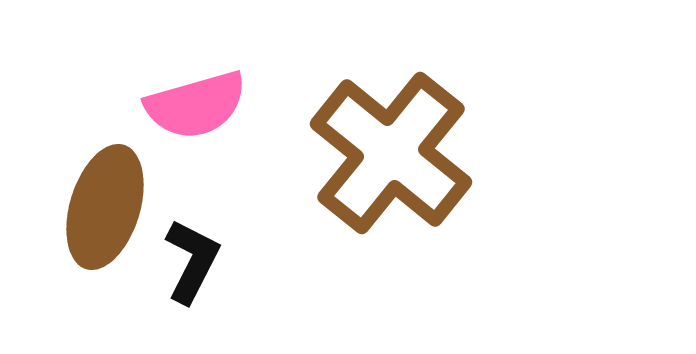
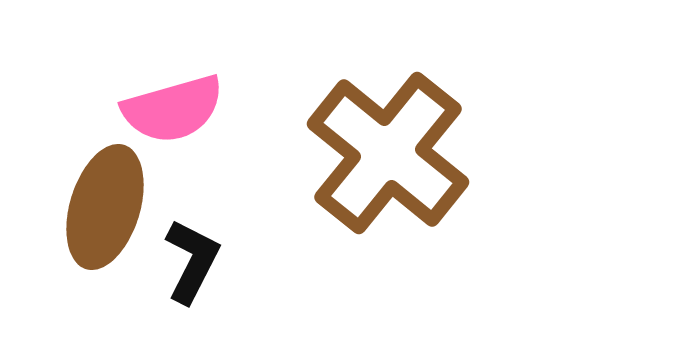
pink semicircle: moved 23 px left, 4 px down
brown cross: moved 3 px left
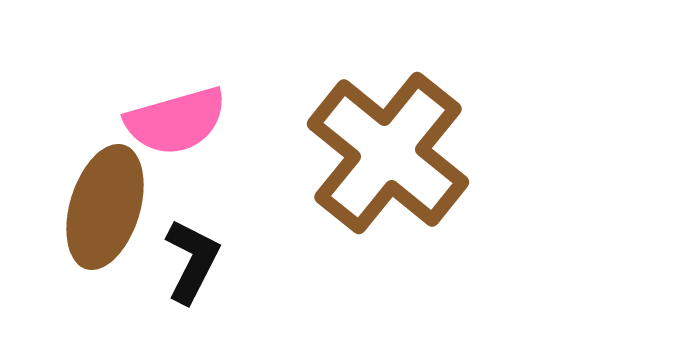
pink semicircle: moved 3 px right, 12 px down
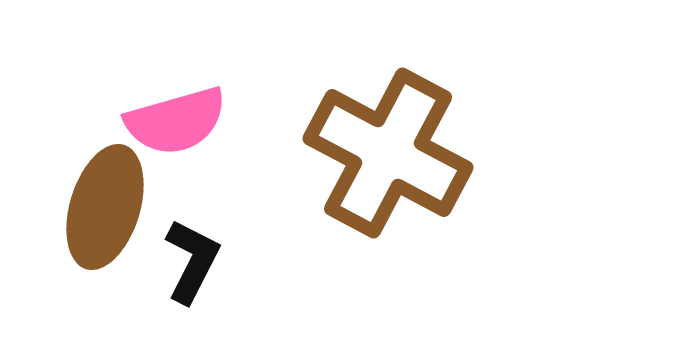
brown cross: rotated 11 degrees counterclockwise
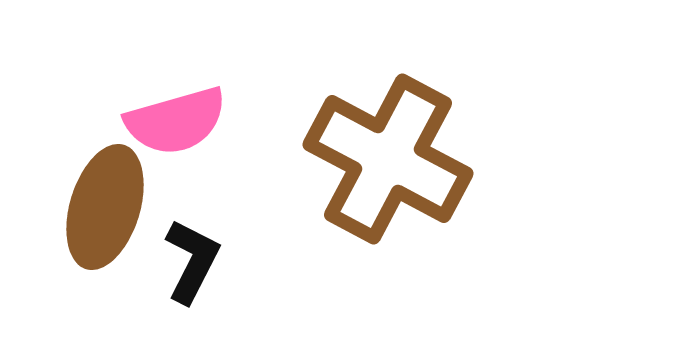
brown cross: moved 6 px down
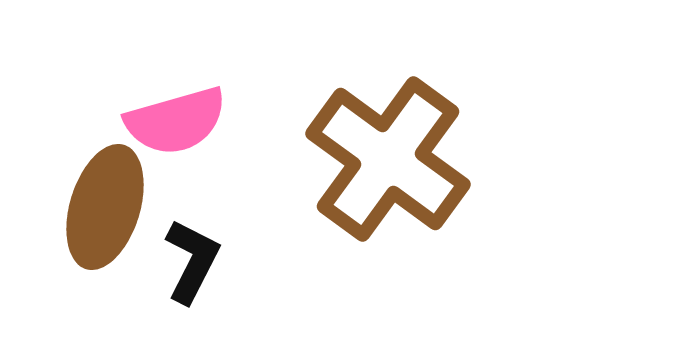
brown cross: rotated 8 degrees clockwise
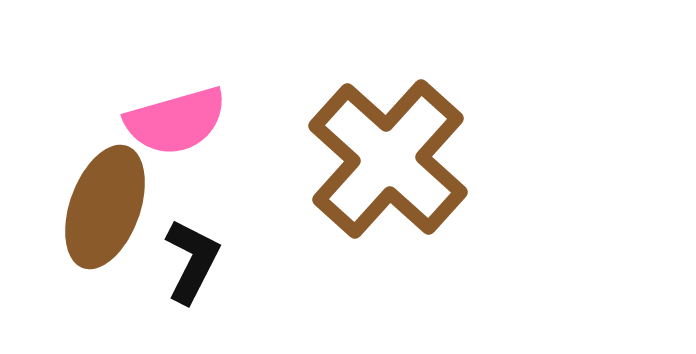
brown cross: rotated 6 degrees clockwise
brown ellipse: rotated 3 degrees clockwise
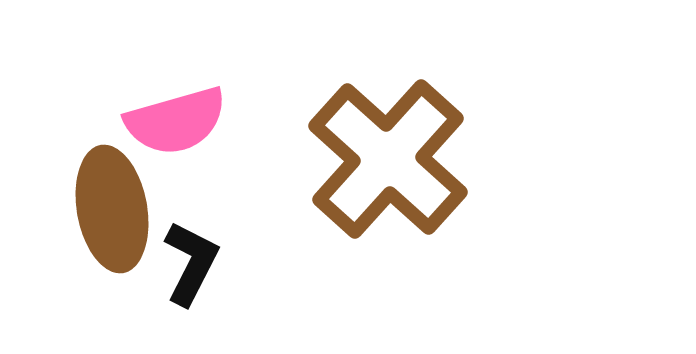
brown ellipse: moved 7 px right, 2 px down; rotated 30 degrees counterclockwise
black L-shape: moved 1 px left, 2 px down
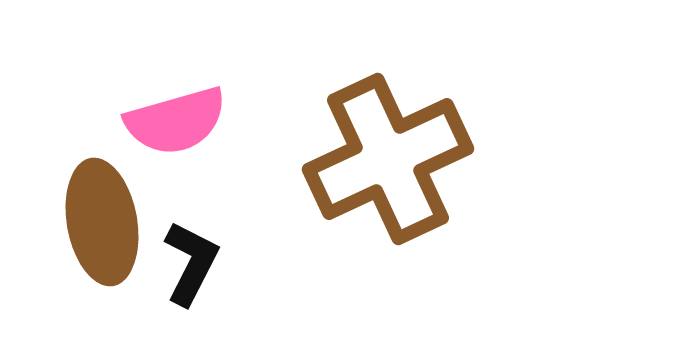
brown cross: rotated 23 degrees clockwise
brown ellipse: moved 10 px left, 13 px down
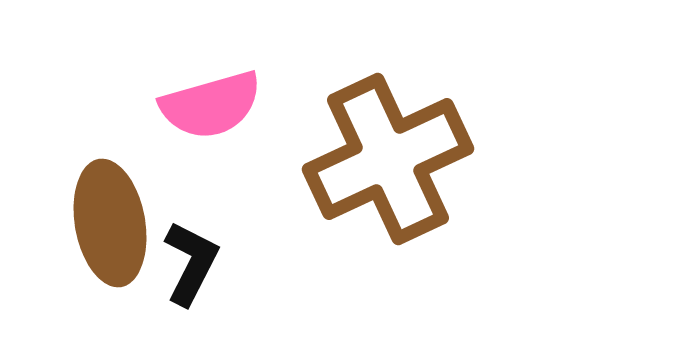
pink semicircle: moved 35 px right, 16 px up
brown ellipse: moved 8 px right, 1 px down
